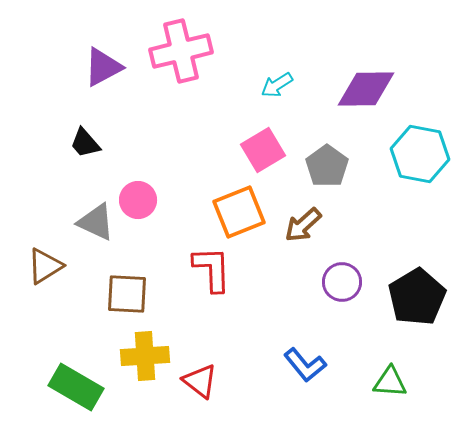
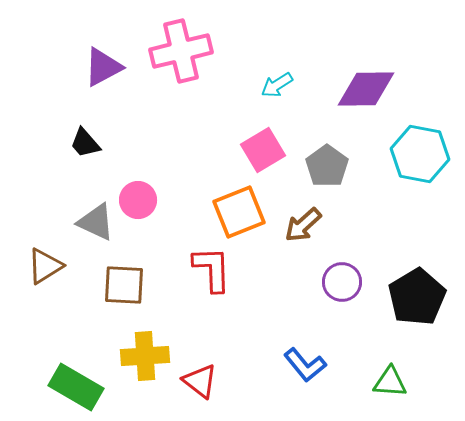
brown square: moved 3 px left, 9 px up
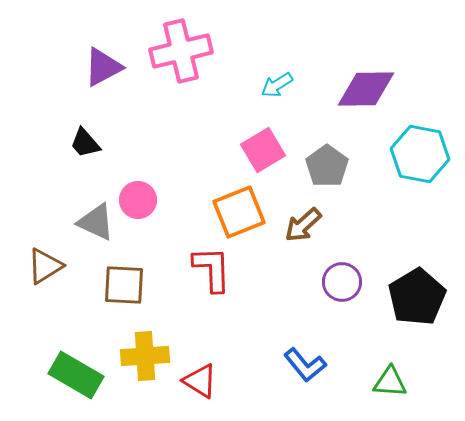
red triangle: rotated 6 degrees counterclockwise
green rectangle: moved 12 px up
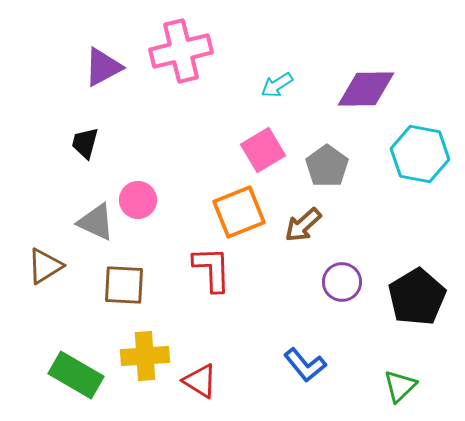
black trapezoid: rotated 56 degrees clockwise
green triangle: moved 10 px right, 4 px down; rotated 48 degrees counterclockwise
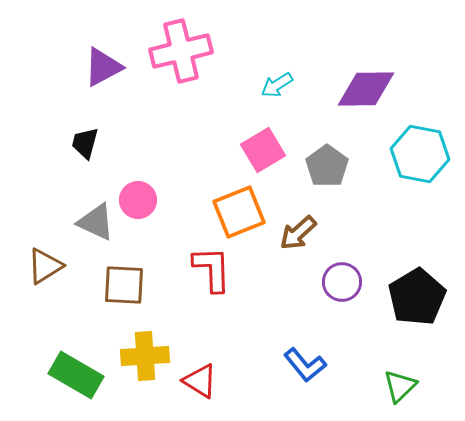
brown arrow: moved 5 px left, 8 px down
